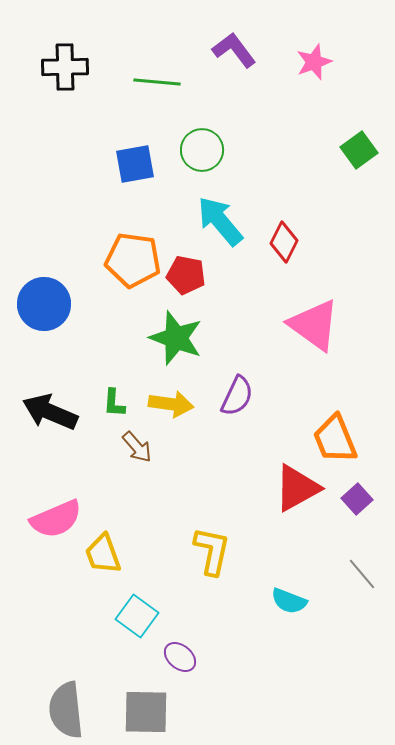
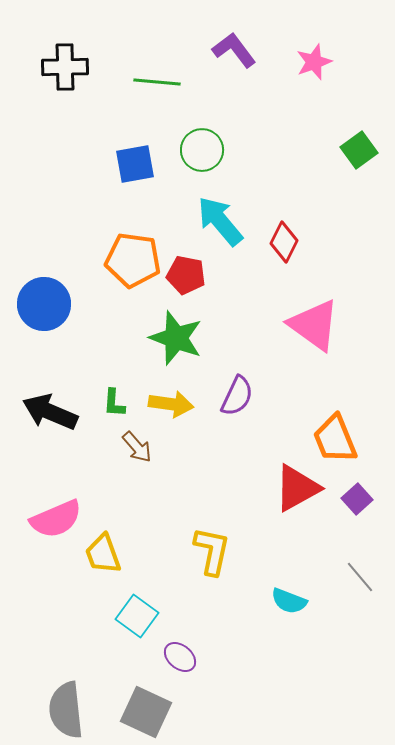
gray line: moved 2 px left, 3 px down
gray square: rotated 24 degrees clockwise
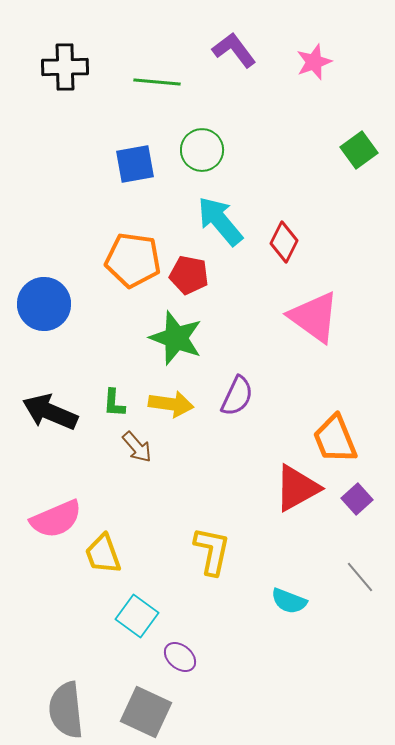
red pentagon: moved 3 px right
pink triangle: moved 8 px up
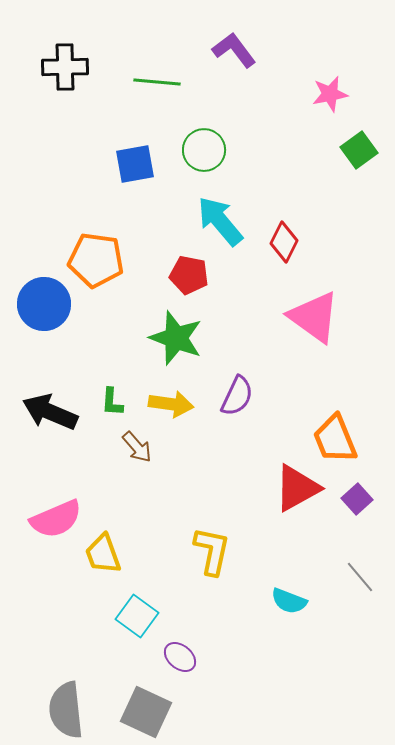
pink star: moved 16 px right, 32 px down; rotated 9 degrees clockwise
green circle: moved 2 px right
orange pentagon: moved 37 px left
green L-shape: moved 2 px left, 1 px up
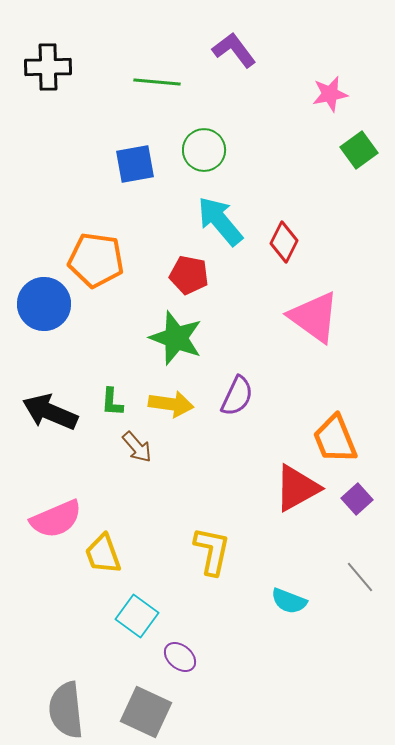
black cross: moved 17 px left
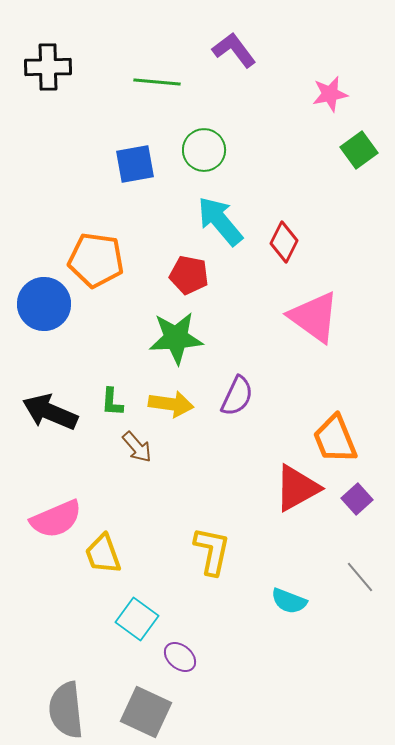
green star: rotated 24 degrees counterclockwise
cyan square: moved 3 px down
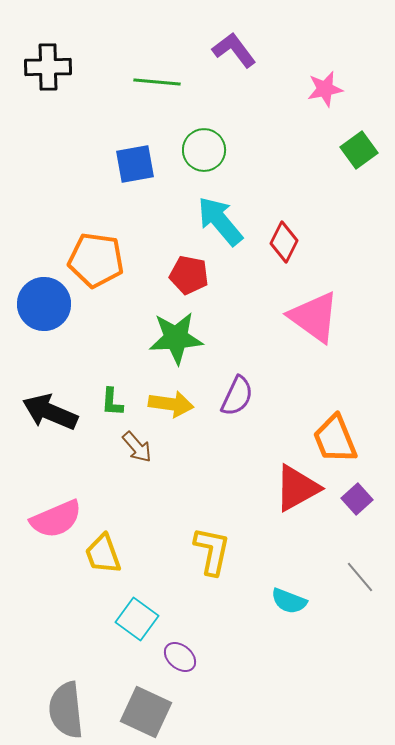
pink star: moved 5 px left, 5 px up
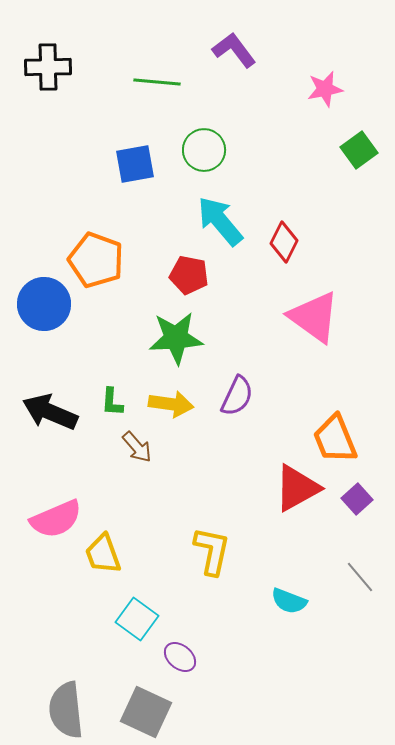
orange pentagon: rotated 12 degrees clockwise
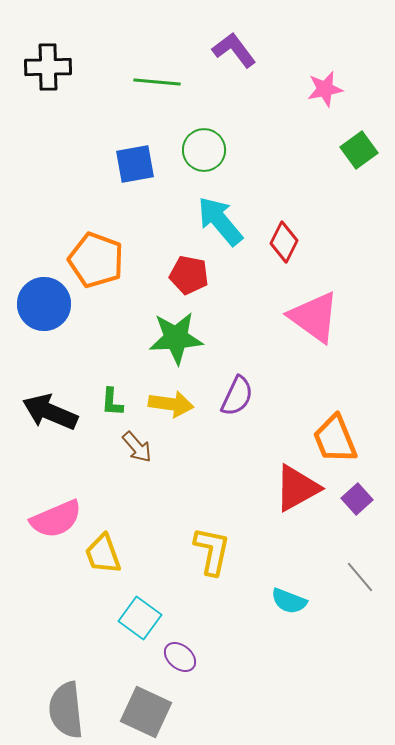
cyan square: moved 3 px right, 1 px up
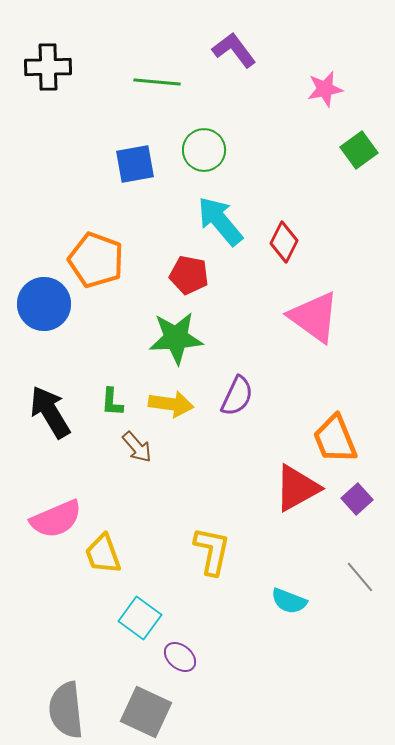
black arrow: rotated 36 degrees clockwise
